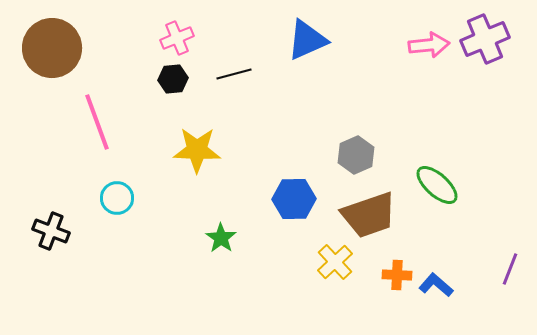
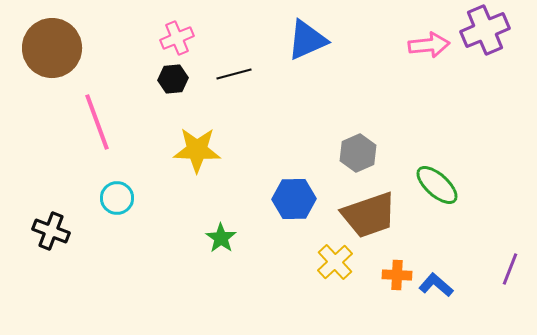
purple cross: moved 9 px up
gray hexagon: moved 2 px right, 2 px up
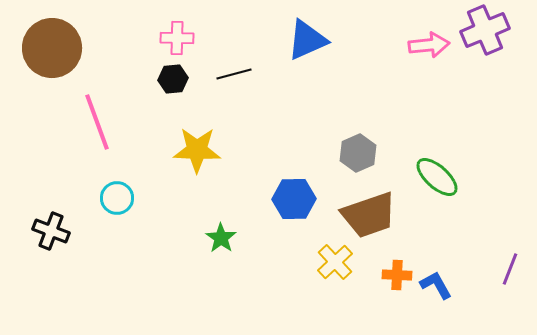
pink cross: rotated 24 degrees clockwise
green ellipse: moved 8 px up
blue L-shape: rotated 20 degrees clockwise
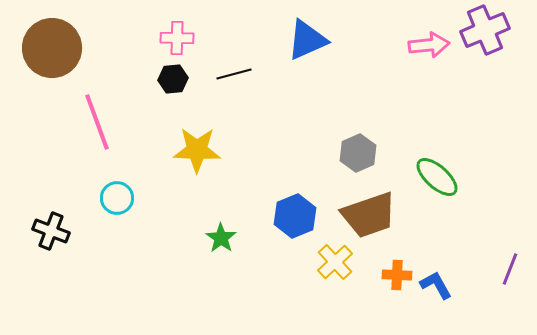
blue hexagon: moved 1 px right, 17 px down; rotated 21 degrees counterclockwise
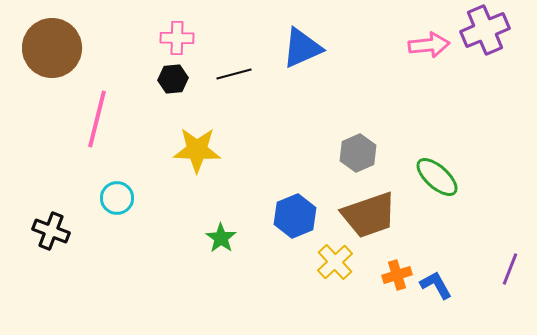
blue triangle: moved 5 px left, 8 px down
pink line: moved 3 px up; rotated 34 degrees clockwise
orange cross: rotated 20 degrees counterclockwise
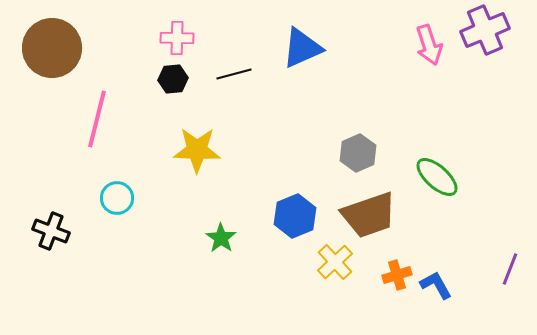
pink arrow: rotated 78 degrees clockwise
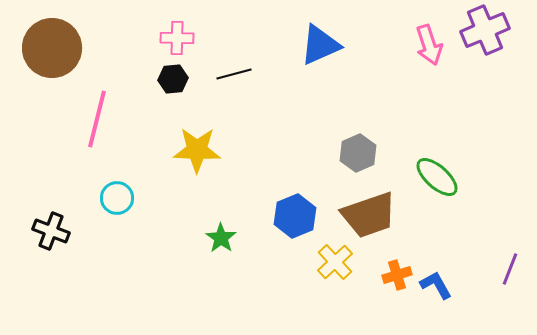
blue triangle: moved 18 px right, 3 px up
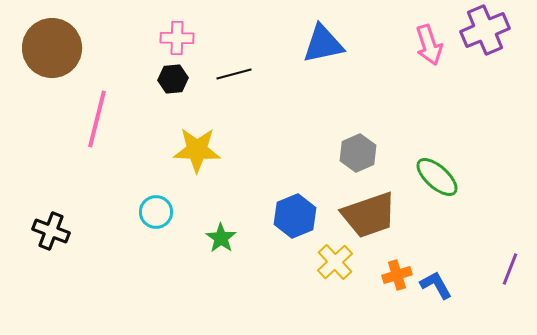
blue triangle: moved 3 px right, 1 px up; rotated 12 degrees clockwise
cyan circle: moved 39 px right, 14 px down
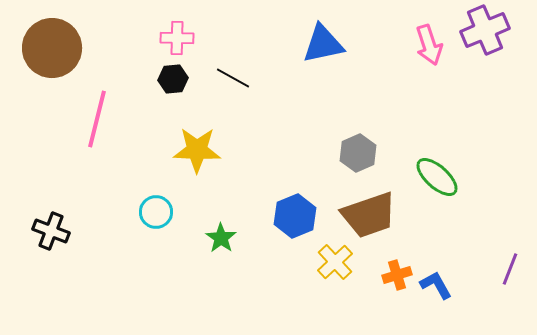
black line: moved 1 px left, 4 px down; rotated 44 degrees clockwise
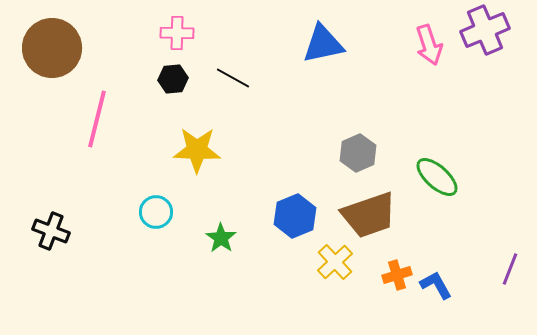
pink cross: moved 5 px up
